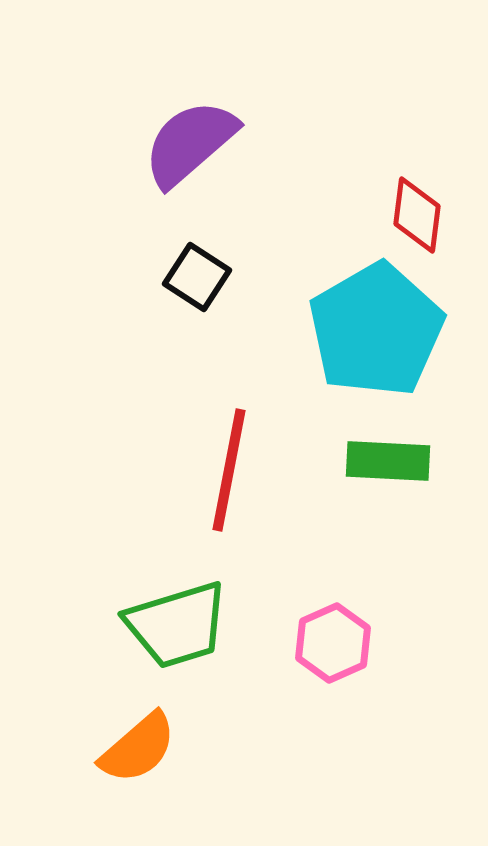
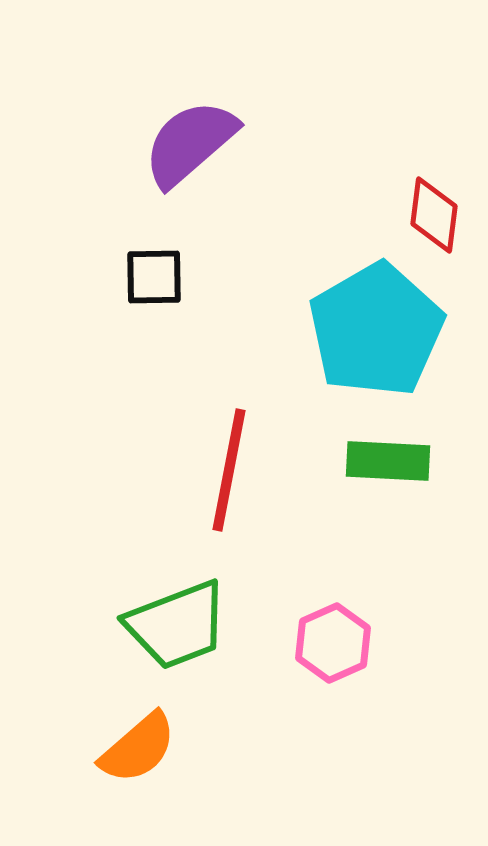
red diamond: moved 17 px right
black square: moved 43 px left; rotated 34 degrees counterclockwise
green trapezoid: rotated 4 degrees counterclockwise
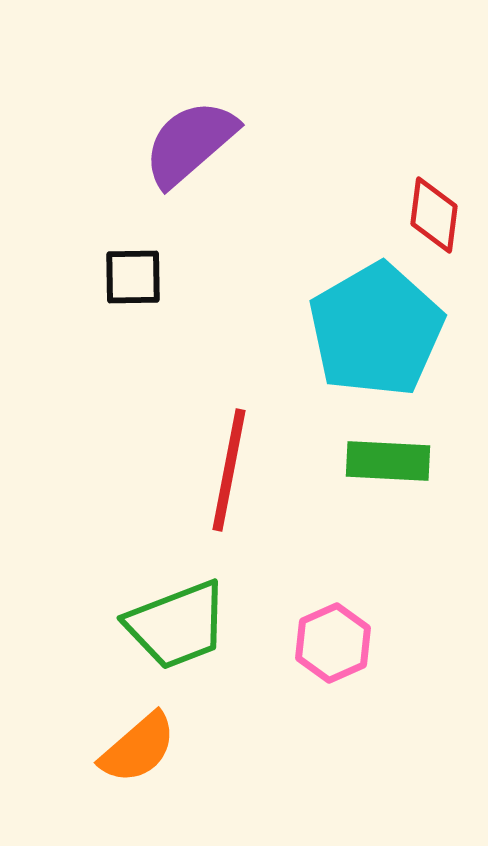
black square: moved 21 px left
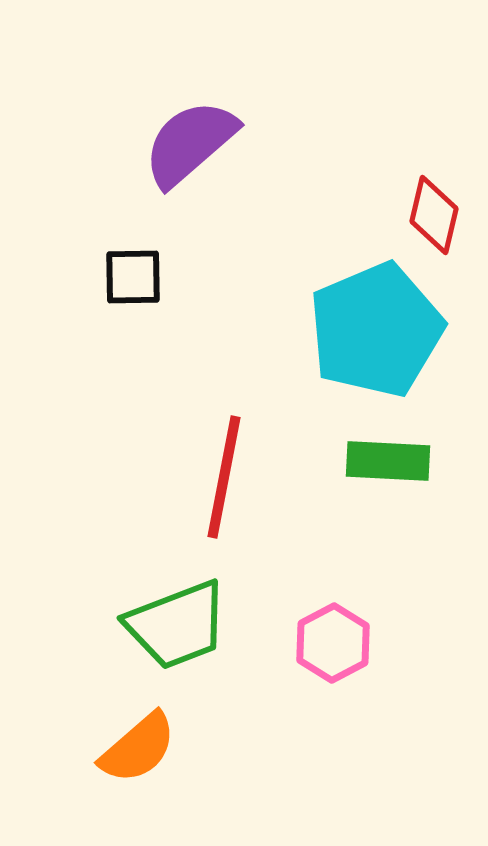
red diamond: rotated 6 degrees clockwise
cyan pentagon: rotated 7 degrees clockwise
red line: moved 5 px left, 7 px down
pink hexagon: rotated 4 degrees counterclockwise
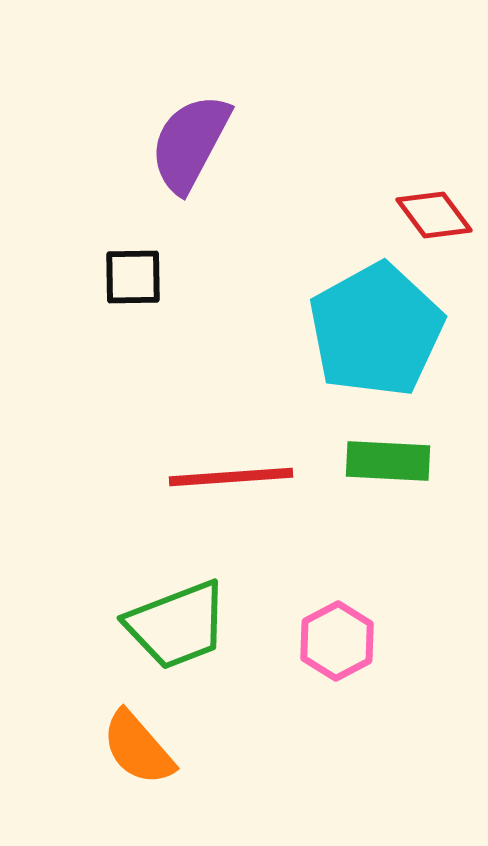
purple semicircle: rotated 21 degrees counterclockwise
red diamond: rotated 50 degrees counterclockwise
cyan pentagon: rotated 6 degrees counterclockwise
red line: moved 7 px right; rotated 75 degrees clockwise
pink hexagon: moved 4 px right, 2 px up
orange semicircle: rotated 90 degrees clockwise
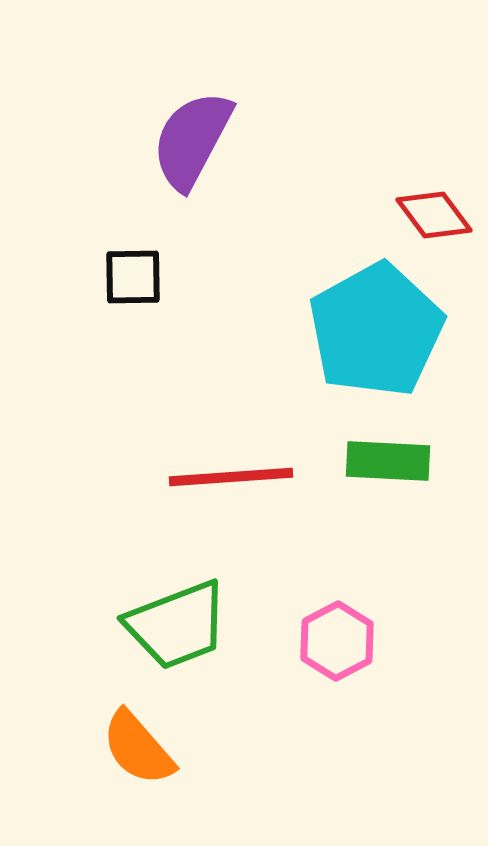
purple semicircle: moved 2 px right, 3 px up
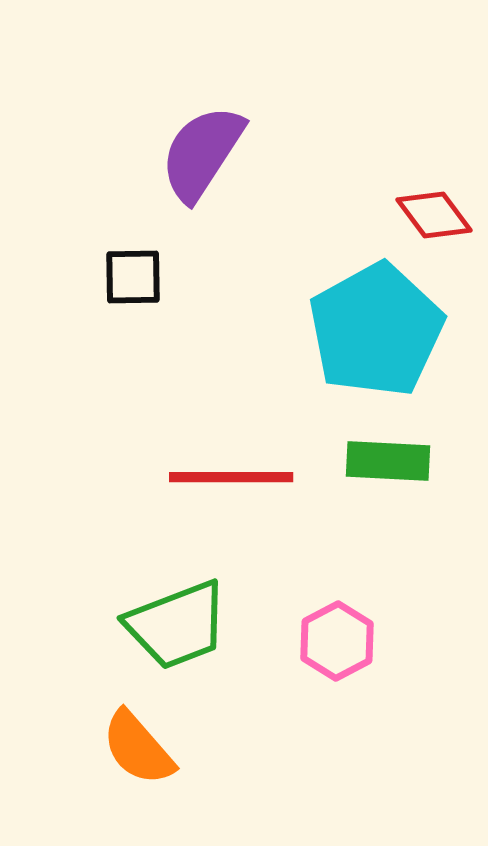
purple semicircle: moved 10 px right, 13 px down; rotated 5 degrees clockwise
red line: rotated 4 degrees clockwise
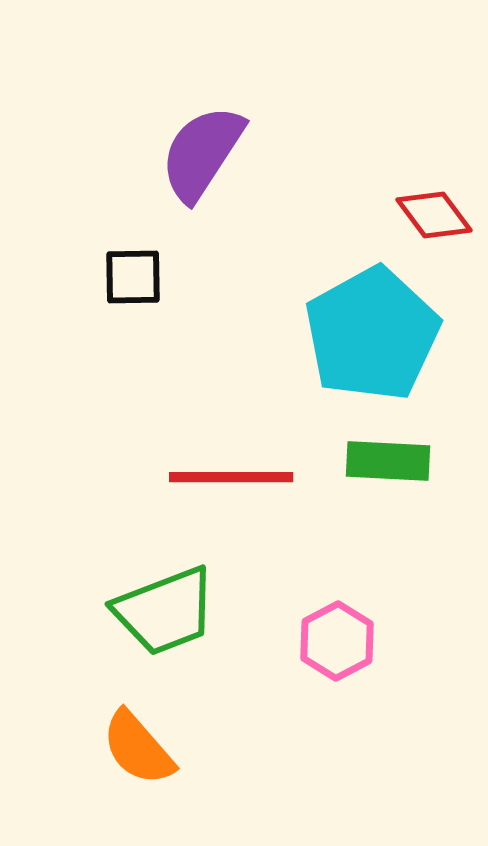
cyan pentagon: moved 4 px left, 4 px down
green trapezoid: moved 12 px left, 14 px up
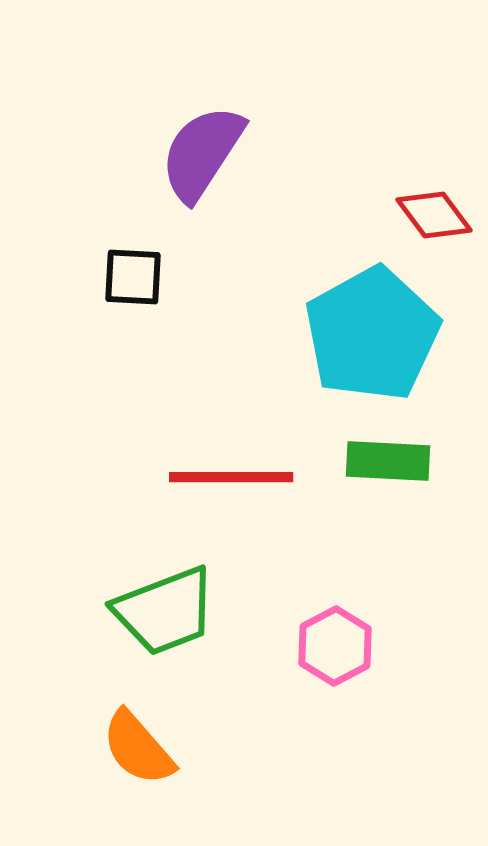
black square: rotated 4 degrees clockwise
pink hexagon: moved 2 px left, 5 px down
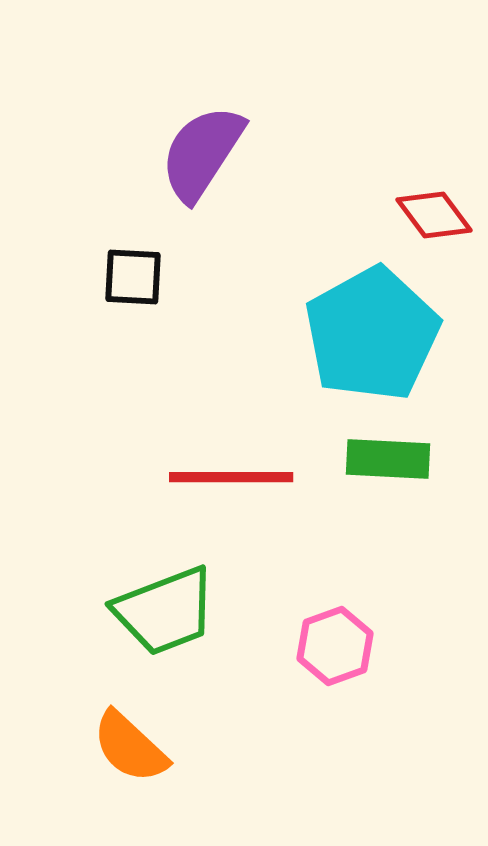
green rectangle: moved 2 px up
pink hexagon: rotated 8 degrees clockwise
orange semicircle: moved 8 px left, 1 px up; rotated 6 degrees counterclockwise
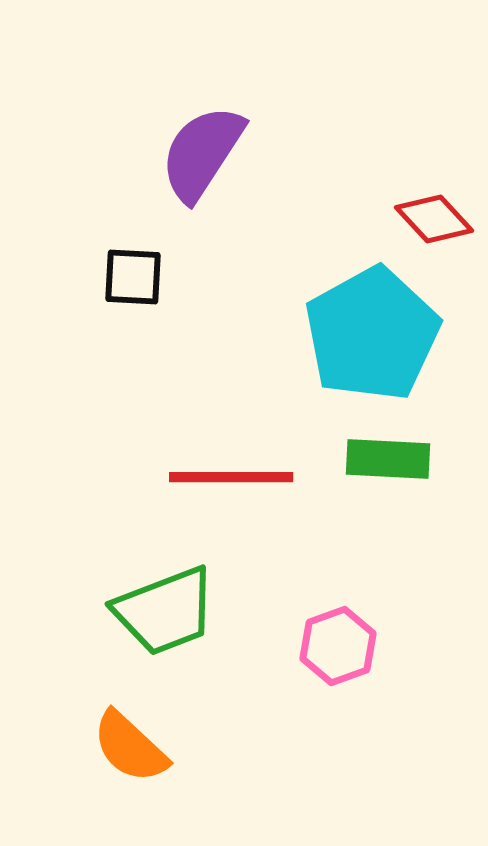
red diamond: moved 4 px down; rotated 6 degrees counterclockwise
pink hexagon: moved 3 px right
